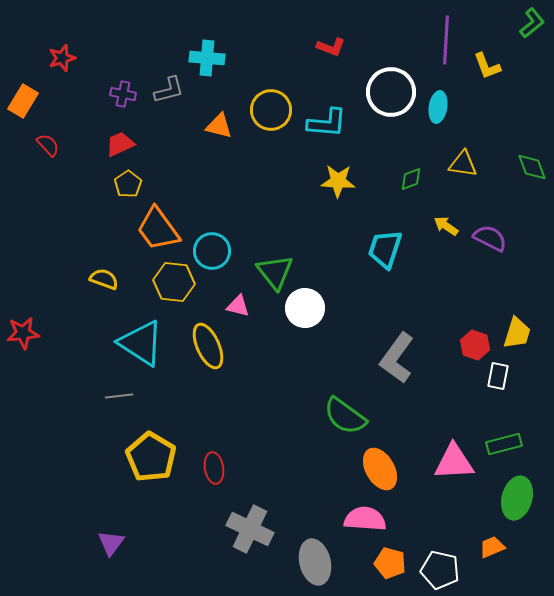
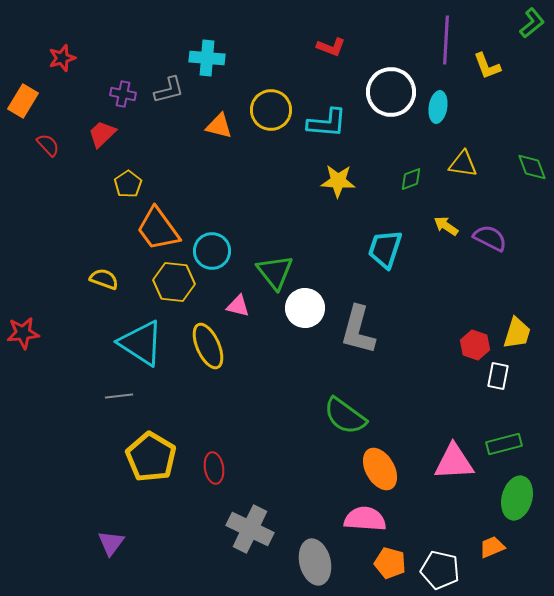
red trapezoid at (120, 144): moved 18 px left, 10 px up; rotated 20 degrees counterclockwise
gray L-shape at (397, 358): moved 39 px left, 28 px up; rotated 21 degrees counterclockwise
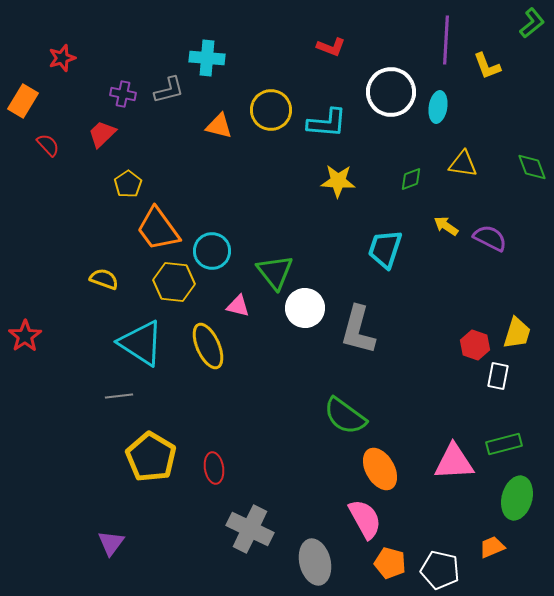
red star at (23, 333): moved 2 px right, 3 px down; rotated 28 degrees counterclockwise
pink semicircle at (365, 519): rotated 57 degrees clockwise
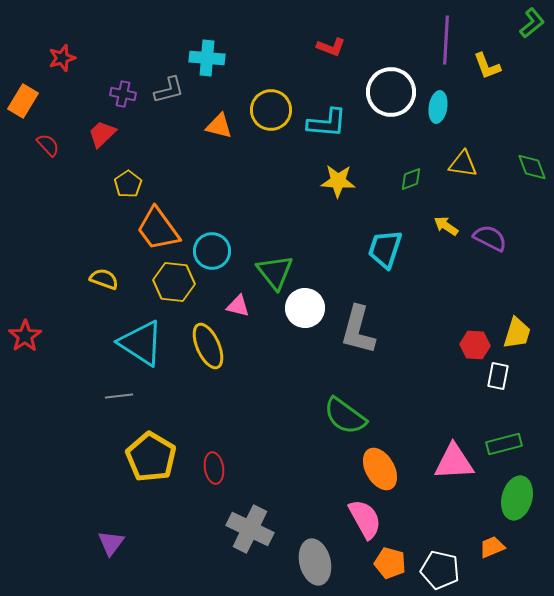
red hexagon at (475, 345): rotated 16 degrees counterclockwise
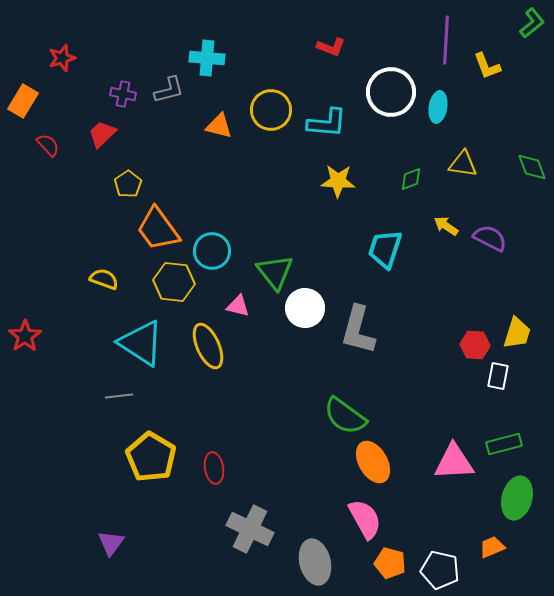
orange ellipse at (380, 469): moved 7 px left, 7 px up
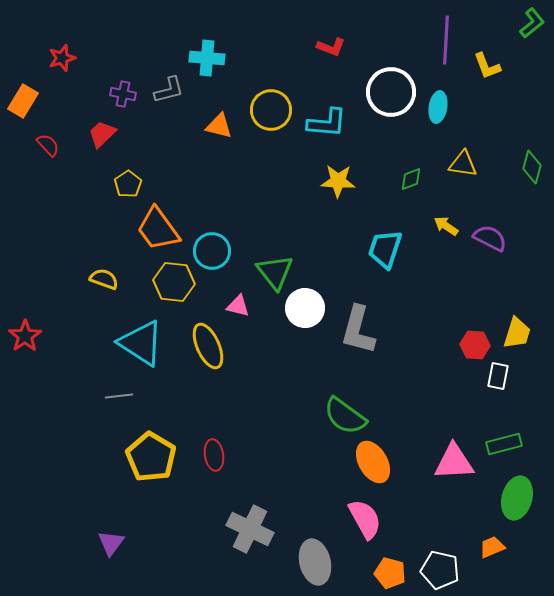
green diamond at (532, 167): rotated 36 degrees clockwise
red ellipse at (214, 468): moved 13 px up
orange pentagon at (390, 563): moved 10 px down
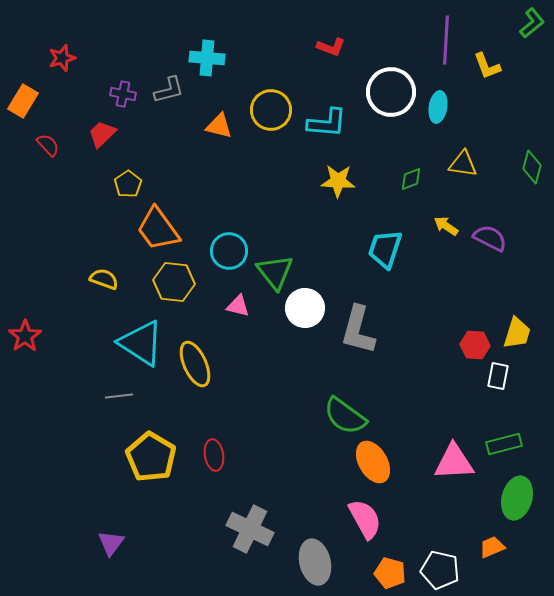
cyan circle at (212, 251): moved 17 px right
yellow ellipse at (208, 346): moved 13 px left, 18 px down
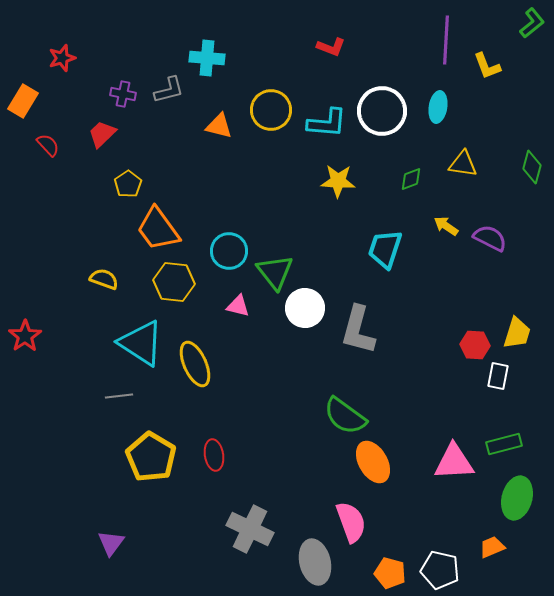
white circle at (391, 92): moved 9 px left, 19 px down
pink semicircle at (365, 519): moved 14 px left, 3 px down; rotated 9 degrees clockwise
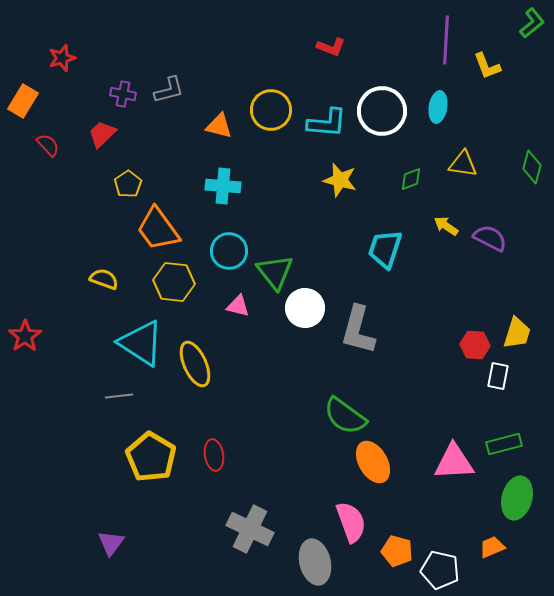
cyan cross at (207, 58): moved 16 px right, 128 px down
yellow star at (338, 181): moved 2 px right, 1 px up; rotated 12 degrees clockwise
orange pentagon at (390, 573): moved 7 px right, 22 px up
